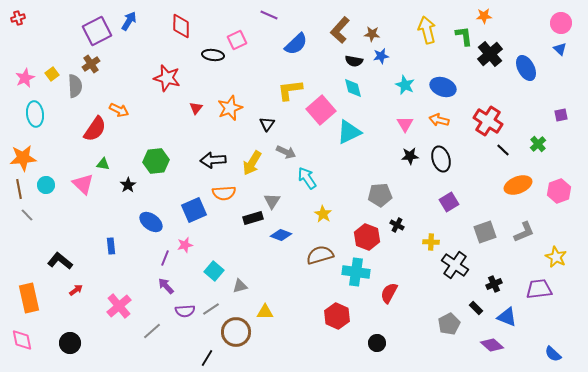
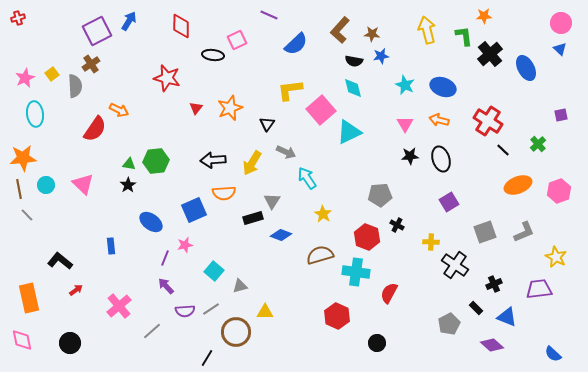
green triangle at (103, 164): moved 26 px right
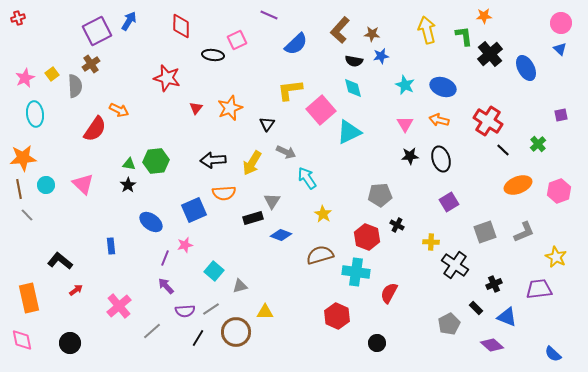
black line at (207, 358): moved 9 px left, 20 px up
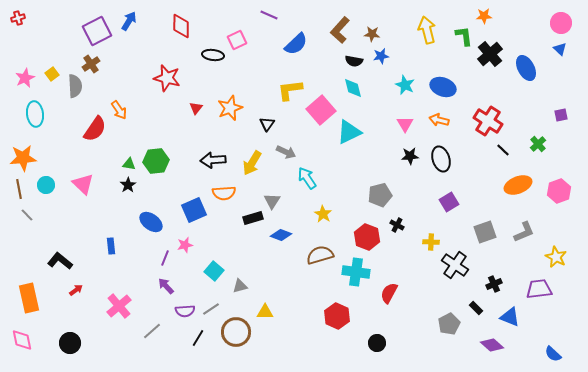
orange arrow at (119, 110): rotated 30 degrees clockwise
gray pentagon at (380, 195): rotated 10 degrees counterclockwise
blue triangle at (507, 317): moved 3 px right
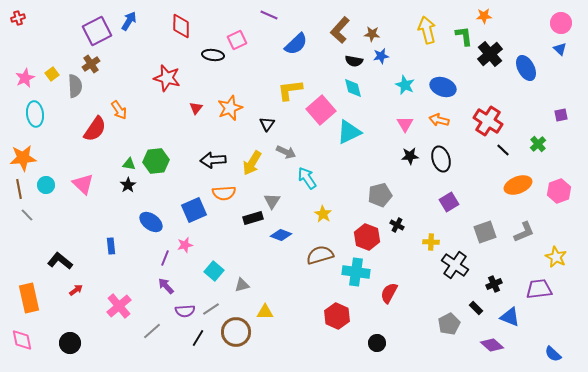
gray triangle at (240, 286): moved 2 px right, 1 px up
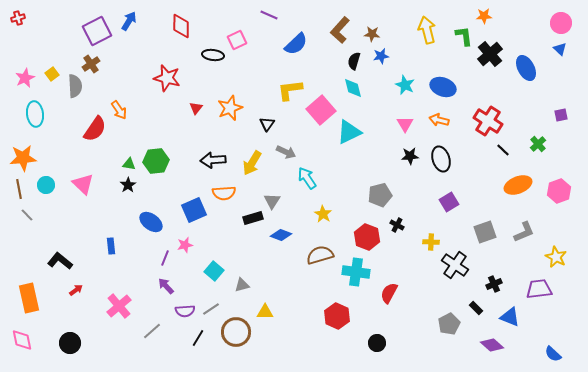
black semicircle at (354, 61): rotated 96 degrees clockwise
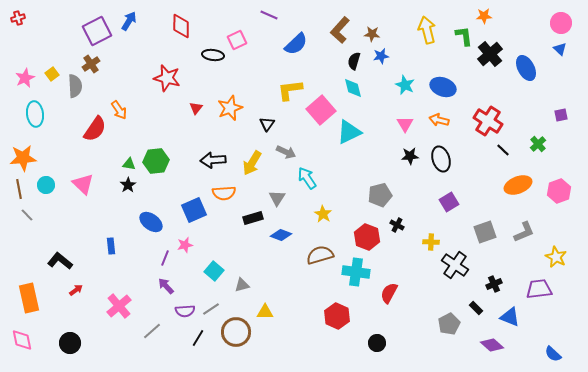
gray triangle at (272, 201): moved 5 px right, 3 px up
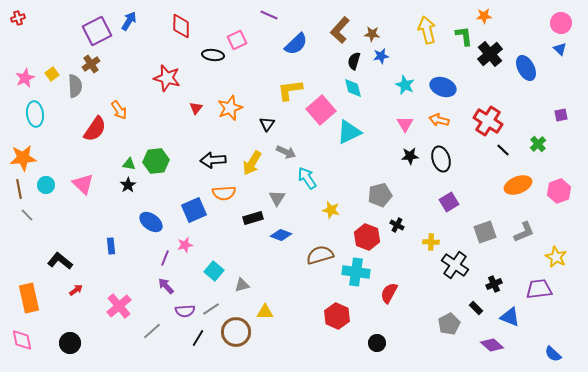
yellow star at (323, 214): moved 8 px right, 4 px up; rotated 18 degrees counterclockwise
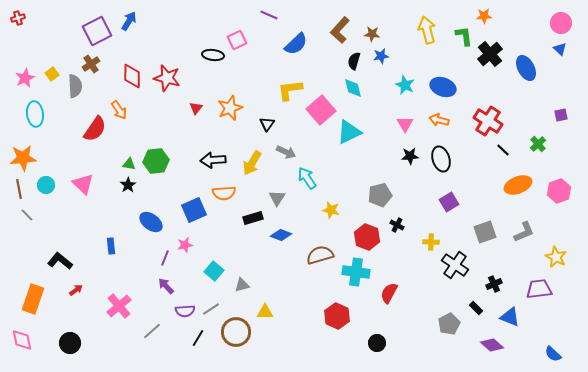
red diamond at (181, 26): moved 49 px left, 50 px down
orange rectangle at (29, 298): moved 4 px right, 1 px down; rotated 32 degrees clockwise
